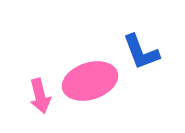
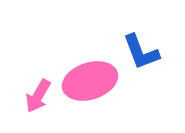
pink arrow: moved 2 px left; rotated 44 degrees clockwise
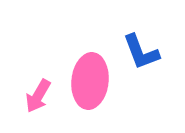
pink ellipse: rotated 66 degrees counterclockwise
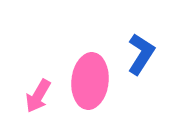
blue L-shape: moved 2 px down; rotated 126 degrees counterclockwise
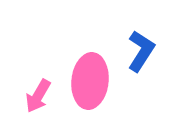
blue L-shape: moved 3 px up
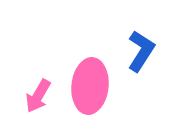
pink ellipse: moved 5 px down
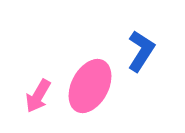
pink ellipse: rotated 22 degrees clockwise
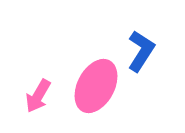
pink ellipse: moved 6 px right
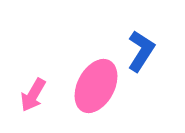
pink arrow: moved 5 px left, 1 px up
